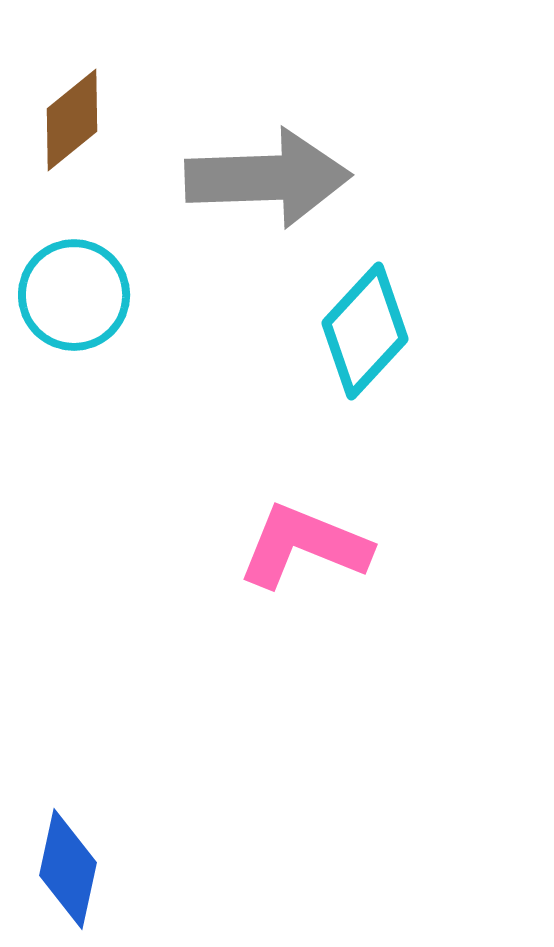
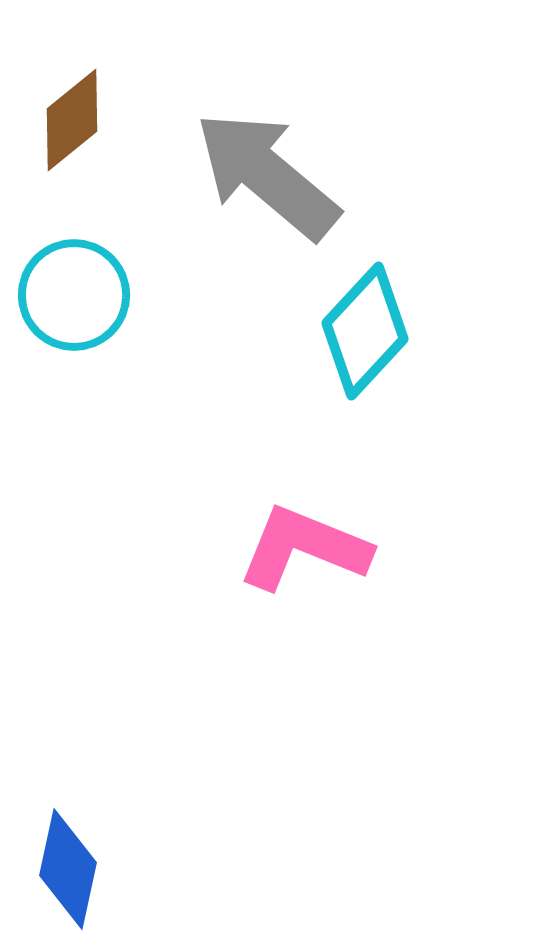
gray arrow: moved 1 px left, 3 px up; rotated 138 degrees counterclockwise
pink L-shape: moved 2 px down
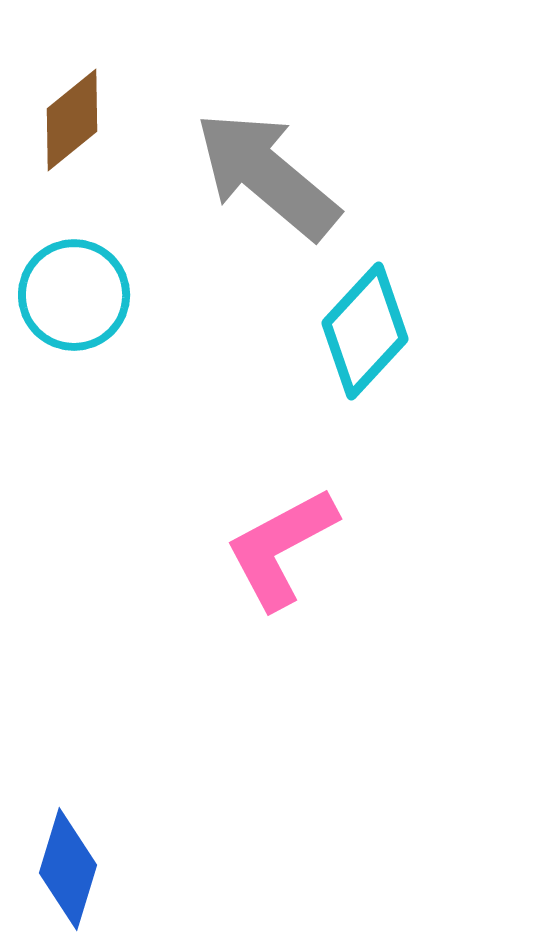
pink L-shape: moved 23 px left; rotated 50 degrees counterclockwise
blue diamond: rotated 5 degrees clockwise
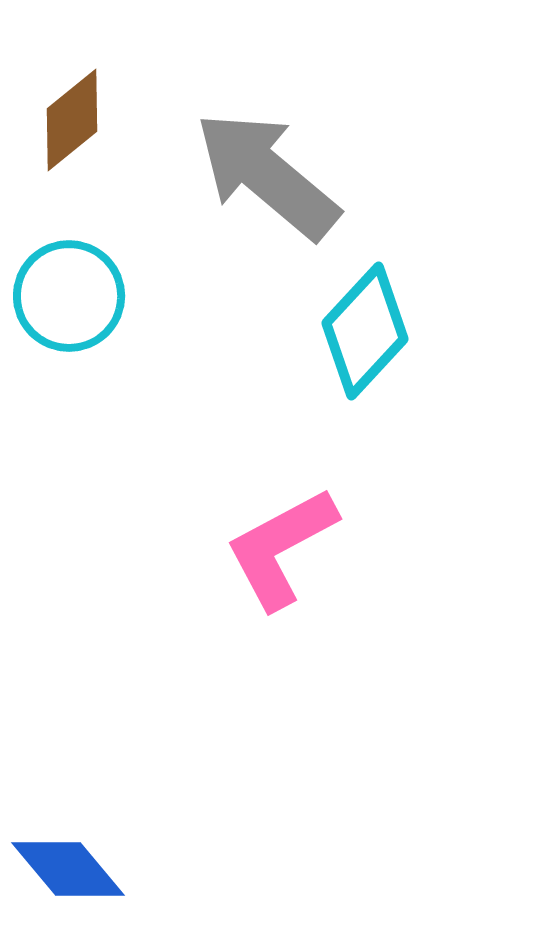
cyan circle: moved 5 px left, 1 px down
blue diamond: rotated 57 degrees counterclockwise
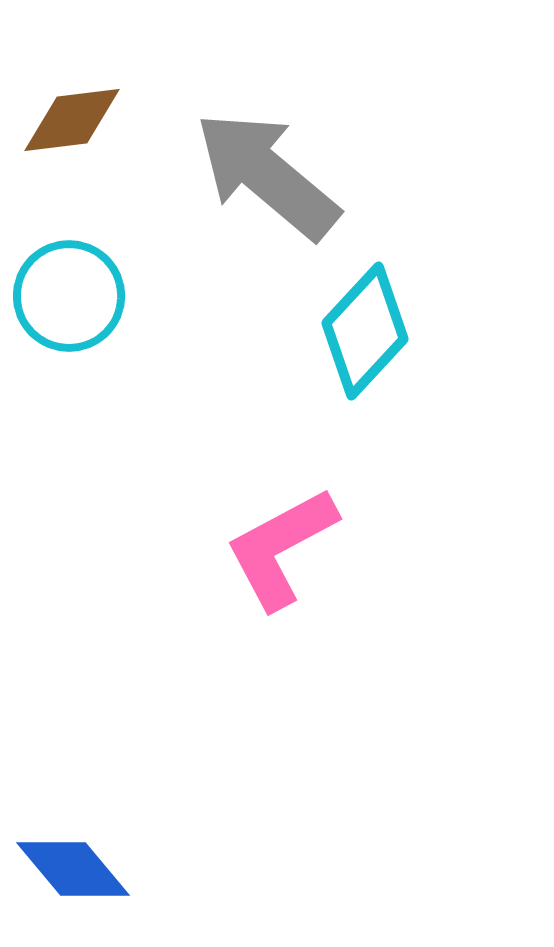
brown diamond: rotated 32 degrees clockwise
blue diamond: moved 5 px right
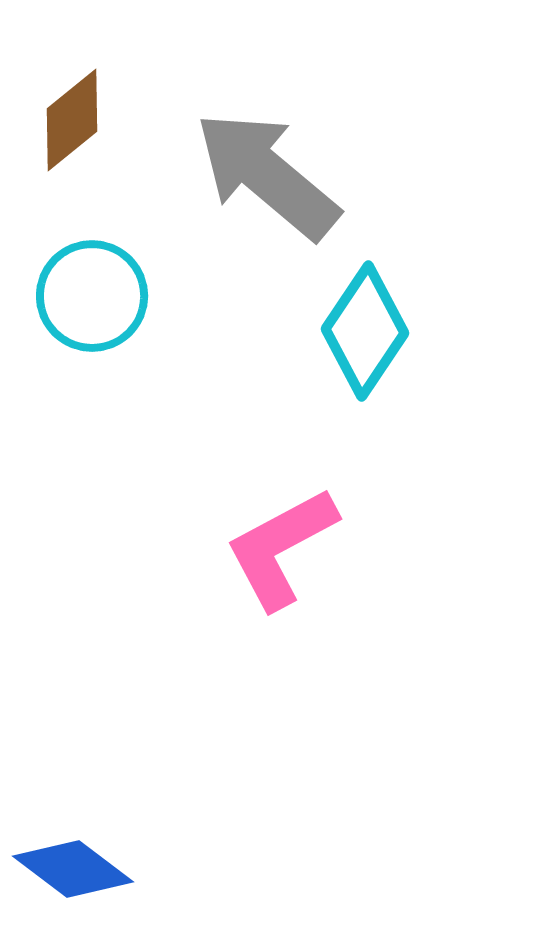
brown diamond: rotated 32 degrees counterclockwise
cyan circle: moved 23 px right
cyan diamond: rotated 9 degrees counterclockwise
blue diamond: rotated 13 degrees counterclockwise
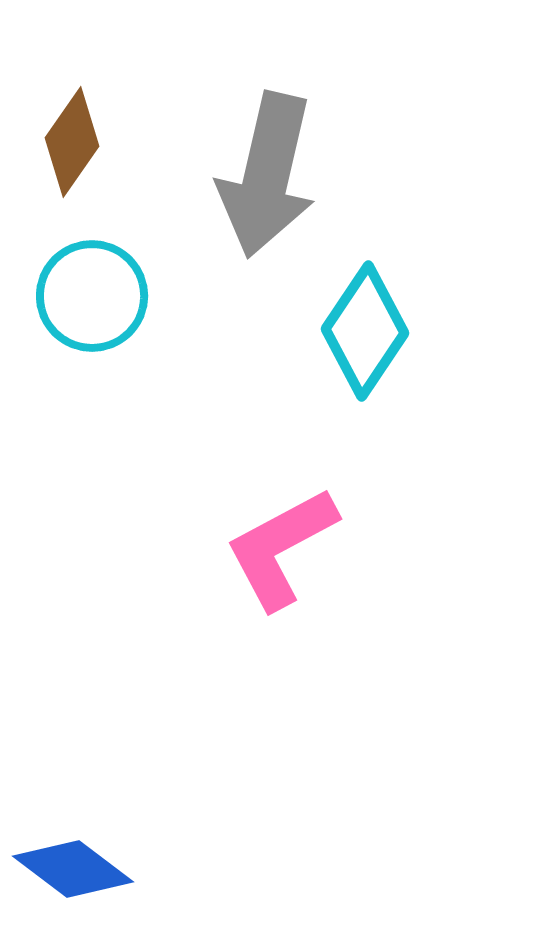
brown diamond: moved 22 px down; rotated 16 degrees counterclockwise
gray arrow: rotated 117 degrees counterclockwise
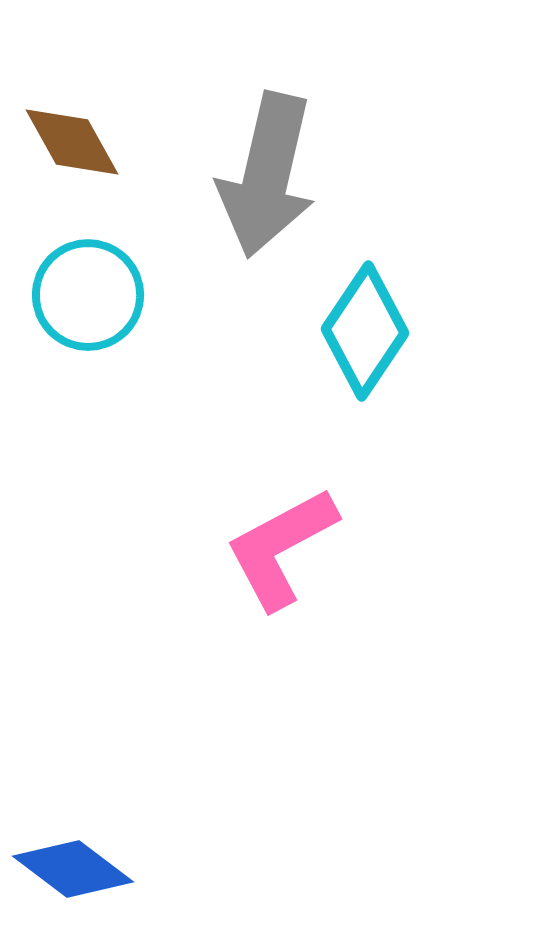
brown diamond: rotated 64 degrees counterclockwise
cyan circle: moved 4 px left, 1 px up
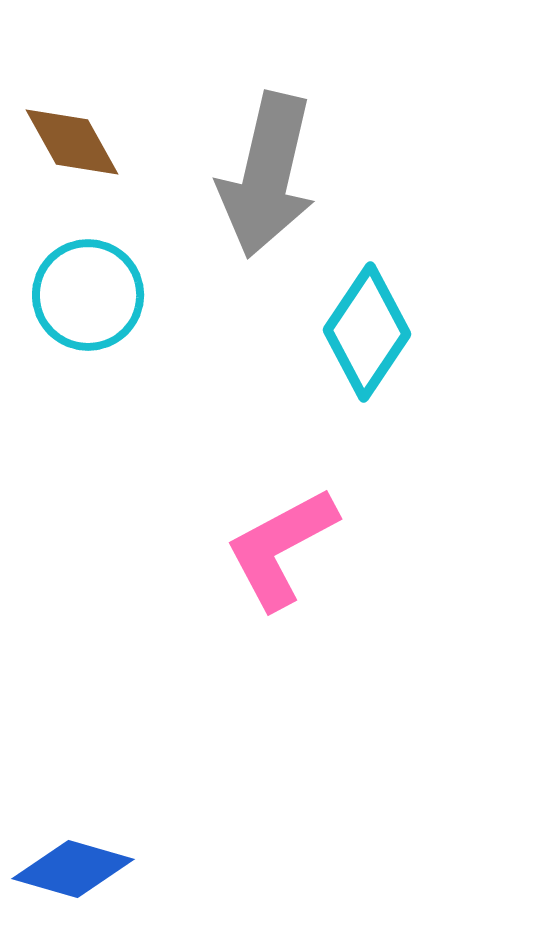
cyan diamond: moved 2 px right, 1 px down
blue diamond: rotated 21 degrees counterclockwise
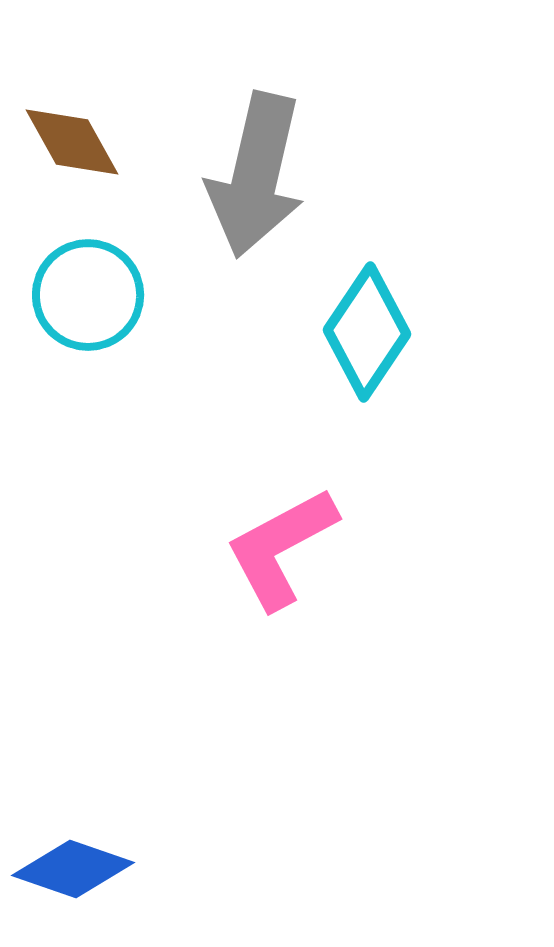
gray arrow: moved 11 px left
blue diamond: rotated 3 degrees clockwise
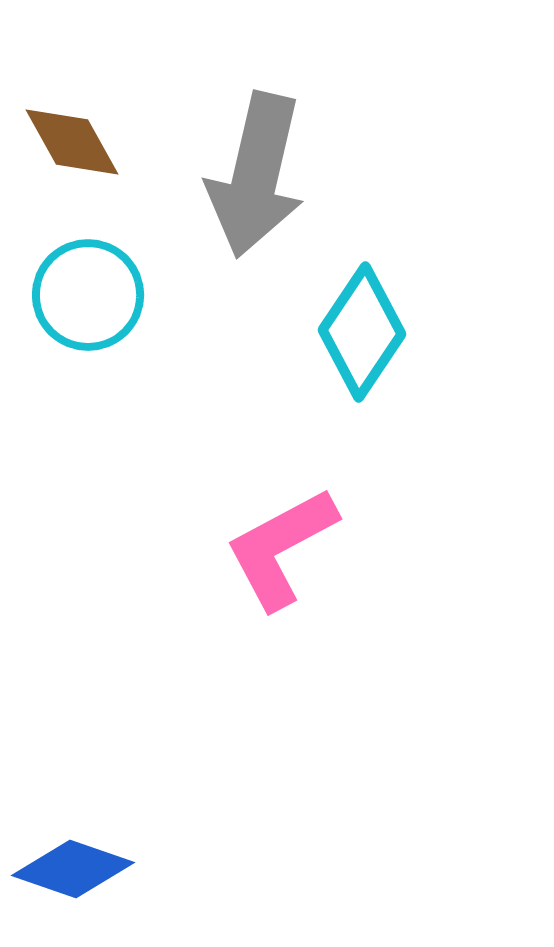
cyan diamond: moved 5 px left
